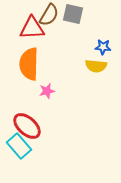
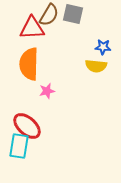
cyan rectangle: rotated 50 degrees clockwise
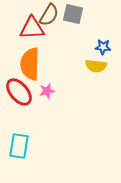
orange semicircle: moved 1 px right
red ellipse: moved 8 px left, 34 px up; rotated 8 degrees clockwise
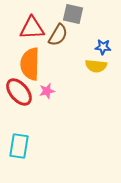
brown semicircle: moved 9 px right, 20 px down
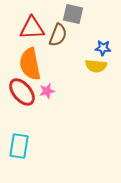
brown semicircle: rotated 10 degrees counterclockwise
blue star: moved 1 px down
orange semicircle: rotated 12 degrees counterclockwise
red ellipse: moved 3 px right
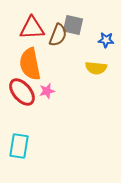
gray square: moved 11 px down
blue star: moved 3 px right, 8 px up
yellow semicircle: moved 2 px down
